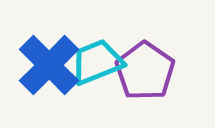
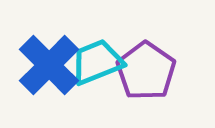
purple pentagon: moved 1 px right
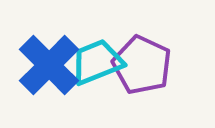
purple pentagon: moved 4 px left, 6 px up; rotated 10 degrees counterclockwise
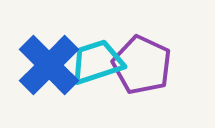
cyan trapezoid: rotated 4 degrees clockwise
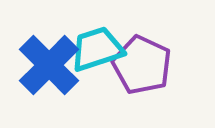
cyan trapezoid: moved 13 px up
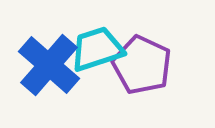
blue cross: rotated 4 degrees counterclockwise
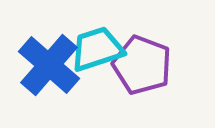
purple pentagon: rotated 4 degrees counterclockwise
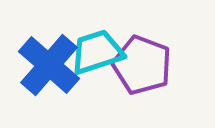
cyan trapezoid: moved 3 px down
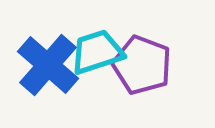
blue cross: moved 1 px left
